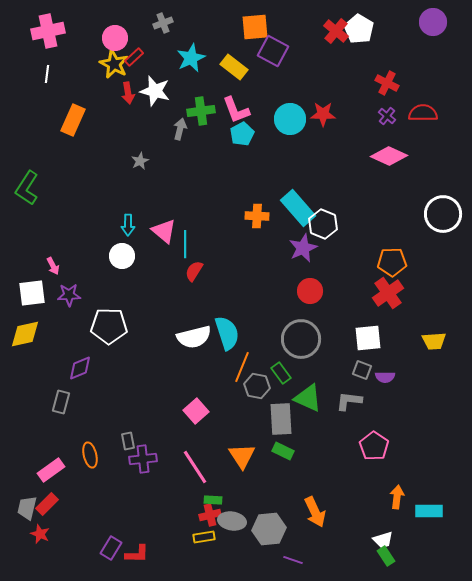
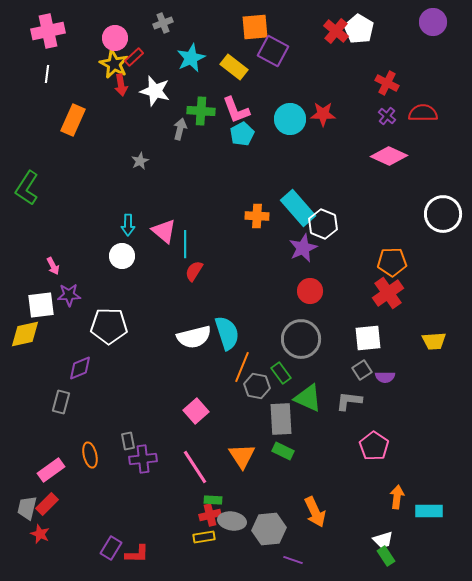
red arrow at (128, 93): moved 7 px left, 8 px up
green cross at (201, 111): rotated 12 degrees clockwise
white square at (32, 293): moved 9 px right, 12 px down
gray square at (362, 370): rotated 36 degrees clockwise
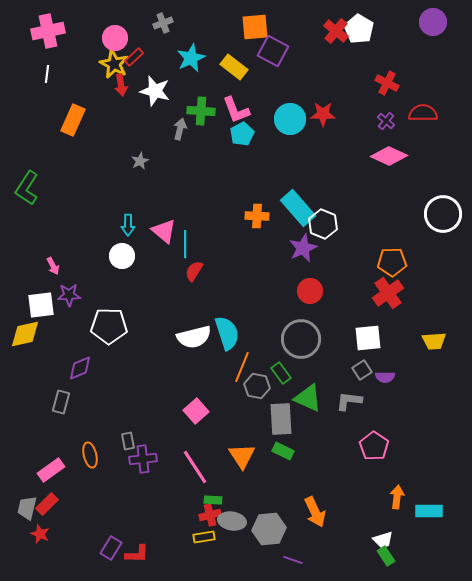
purple cross at (387, 116): moved 1 px left, 5 px down
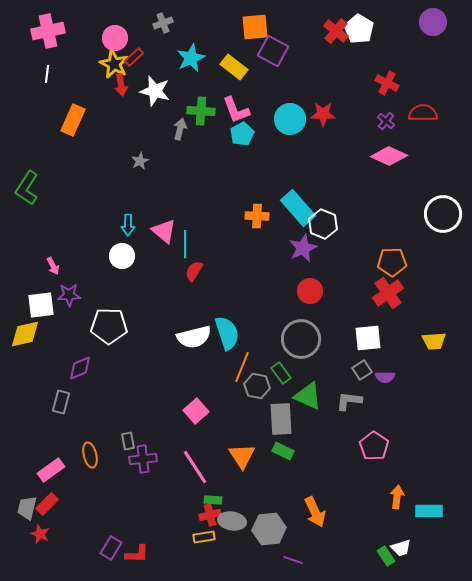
green triangle at (308, 398): moved 2 px up
white trapezoid at (383, 540): moved 18 px right, 8 px down
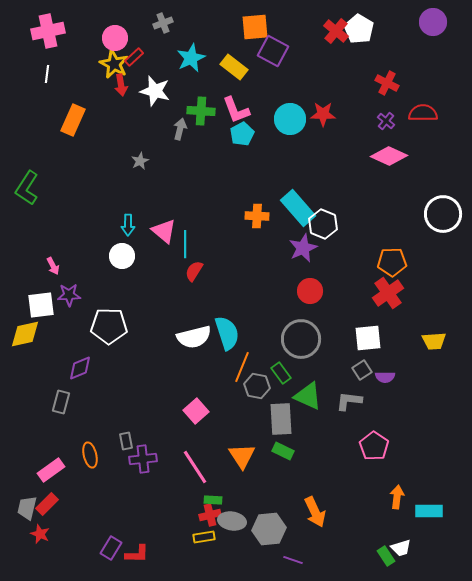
gray rectangle at (128, 441): moved 2 px left
